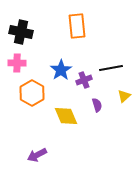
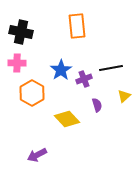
purple cross: moved 1 px up
yellow diamond: moved 1 px right, 3 px down; rotated 20 degrees counterclockwise
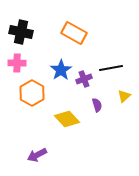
orange rectangle: moved 3 px left, 7 px down; rotated 55 degrees counterclockwise
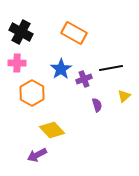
black cross: rotated 15 degrees clockwise
blue star: moved 1 px up
yellow diamond: moved 15 px left, 11 px down
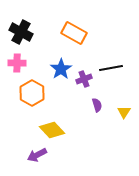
yellow triangle: moved 16 px down; rotated 16 degrees counterclockwise
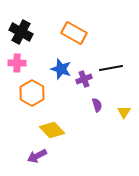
blue star: rotated 20 degrees counterclockwise
purple arrow: moved 1 px down
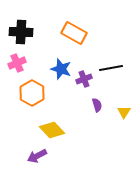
black cross: rotated 25 degrees counterclockwise
pink cross: rotated 24 degrees counterclockwise
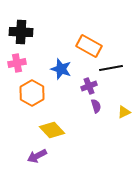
orange rectangle: moved 15 px right, 13 px down
pink cross: rotated 12 degrees clockwise
purple cross: moved 5 px right, 7 px down
purple semicircle: moved 1 px left, 1 px down
yellow triangle: rotated 32 degrees clockwise
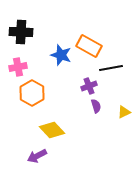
pink cross: moved 1 px right, 4 px down
blue star: moved 14 px up
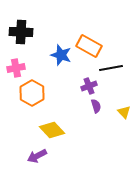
pink cross: moved 2 px left, 1 px down
yellow triangle: rotated 48 degrees counterclockwise
